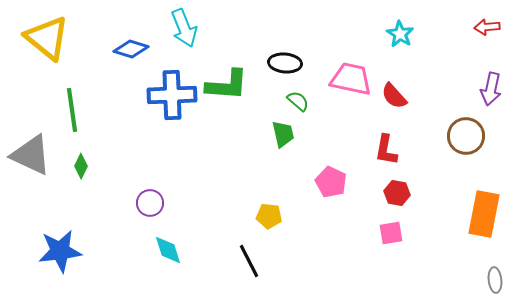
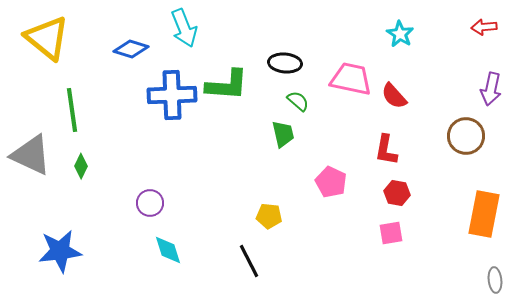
red arrow: moved 3 px left
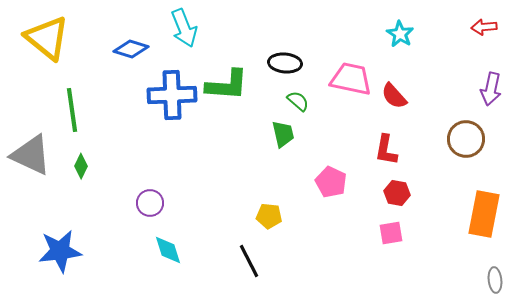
brown circle: moved 3 px down
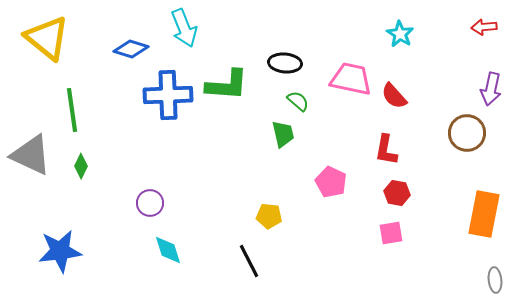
blue cross: moved 4 px left
brown circle: moved 1 px right, 6 px up
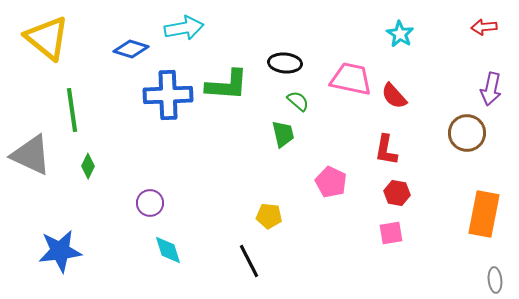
cyan arrow: rotated 78 degrees counterclockwise
green diamond: moved 7 px right
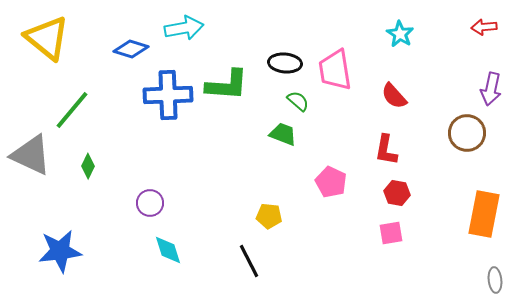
pink trapezoid: moved 16 px left, 9 px up; rotated 111 degrees counterclockwise
green line: rotated 48 degrees clockwise
green trapezoid: rotated 56 degrees counterclockwise
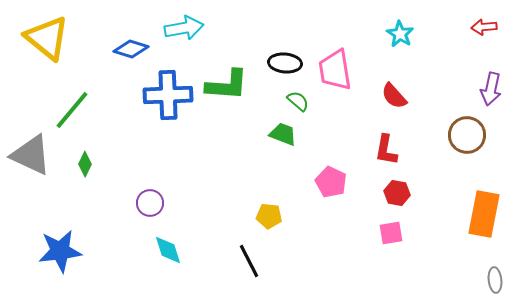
brown circle: moved 2 px down
green diamond: moved 3 px left, 2 px up
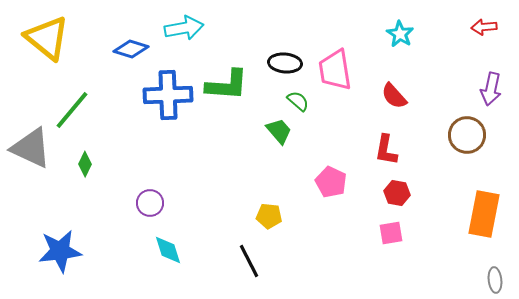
green trapezoid: moved 4 px left, 3 px up; rotated 28 degrees clockwise
gray triangle: moved 7 px up
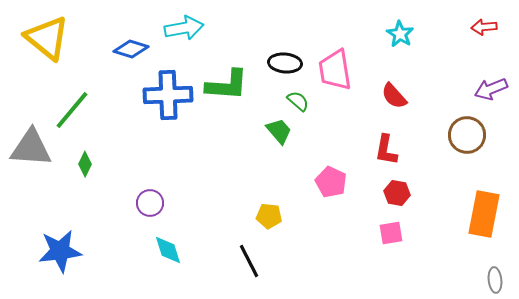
purple arrow: rotated 56 degrees clockwise
gray triangle: rotated 21 degrees counterclockwise
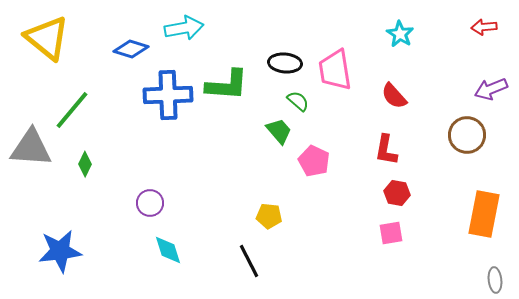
pink pentagon: moved 17 px left, 21 px up
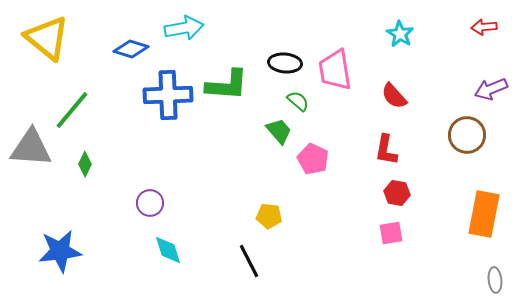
pink pentagon: moved 1 px left, 2 px up
